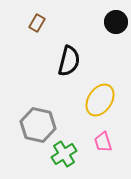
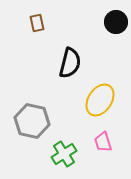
brown rectangle: rotated 42 degrees counterclockwise
black semicircle: moved 1 px right, 2 px down
gray hexagon: moved 6 px left, 4 px up
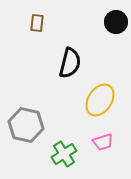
brown rectangle: rotated 18 degrees clockwise
gray hexagon: moved 6 px left, 4 px down
pink trapezoid: rotated 90 degrees counterclockwise
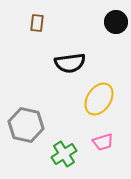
black semicircle: rotated 68 degrees clockwise
yellow ellipse: moved 1 px left, 1 px up
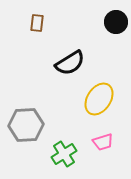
black semicircle: rotated 24 degrees counterclockwise
gray hexagon: rotated 16 degrees counterclockwise
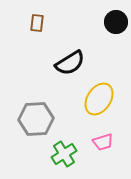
gray hexagon: moved 10 px right, 6 px up
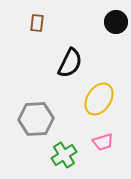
black semicircle: rotated 32 degrees counterclockwise
green cross: moved 1 px down
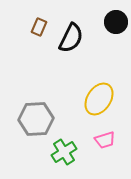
brown rectangle: moved 2 px right, 4 px down; rotated 18 degrees clockwise
black semicircle: moved 1 px right, 25 px up
pink trapezoid: moved 2 px right, 2 px up
green cross: moved 3 px up
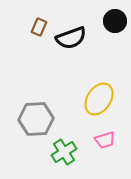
black circle: moved 1 px left, 1 px up
black semicircle: rotated 44 degrees clockwise
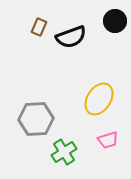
black semicircle: moved 1 px up
pink trapezoid: moved 3 px right
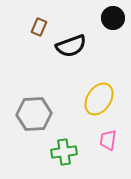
black circle: moved 2 px left, 3 px up
black semicircle: moved 9 px down
gray hexagon: moved 2 px left, 5 px up
pink trapezoid: rotated 115 degrees clockwise
green cross: rotated 25 degrees clockwise
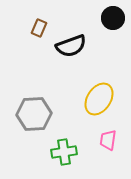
brown rectangle: moved 1 px down
